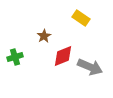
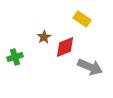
yellow rectangle: moved 1 px right, 1 px down
brown star: moved 1 px down
red diamond: moved 2 px right, 9 px up
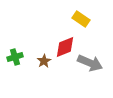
yellow rectangle: moved 1 px left
brown star: moved 24 px down
gray arrow: moved 4 px up
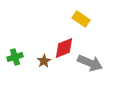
red diamond: moved 1 px left, 1 px down
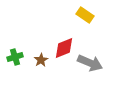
yellow rectangle: moved 4 px right, 4 px up
brown star: moved 3 px left, 1 px up
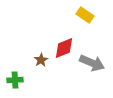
green cross: moved 23 px down; rotated 14 degrees clockwise
gray arrow: moved 2 px right
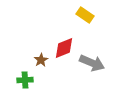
green cross: moved 10 px right
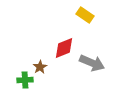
brown star: moved 1 px left, 7 px down
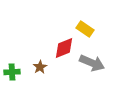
yellow rectangle: moved 14 px down
green cross: moved 13 px left, 8 px up
